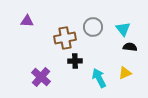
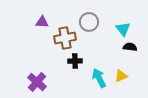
purple triangle: moved 15 px right, 1 px down
gray circle: moved 4 px left, 5 px up
yellow triangle: moved 4 px left, 3 px down
purple cross: moved 4 px left, 5 px down
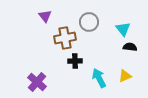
purple triangle: moved 3 px right, 6 px up; rotated 48 degrees clockwise
yellow triangle: moved 4 px right
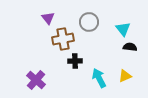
purple triangle: moved 3 px right, 2 px down
brown cross: moved 2 px left, 1 px down
purple cross: moved 1 px left, 2 px up
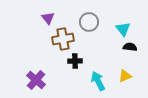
cyan arrow: moved 1 px left, 3 px down
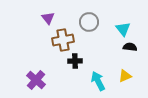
brown cross: moved 1 px down
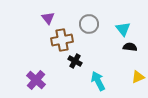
gray circle: moved 2 px down
brown cross: moved 1 px left
black cross: rotated 32 degrees clockwise
yellow triangle: moved 13 px right, 1 px down
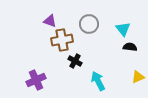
purple triangle: moved 2 px right, 3 px down; rotated 32 degrees counterclockwise
purple cross: rotated 24 degrees clockwise
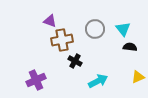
gray circle: moved 6 px right, 5 px down
cyan arrow: rotated 90 degrees clockwise
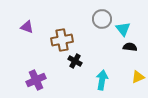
purple triangle: moved 23 px left, 6 px down
gray circle: moved 7 px right, 10 px up
cyan arrow: moved 4 px right, 1 px up; rotated 54 degrees counterclockwise
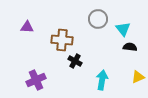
gray circle: moved 4 px left
purple triangle: rotated 16 degrees counterclockwise
brown cross: rotated 15 degrees clockwise
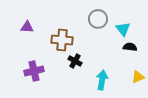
purple cross: moved 2 px left, 9 px up; rotated 12 degrees clockwise
